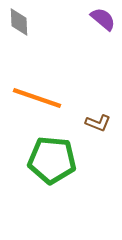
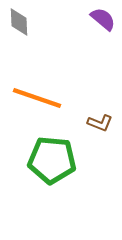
brown L-shape: moved 2 px right
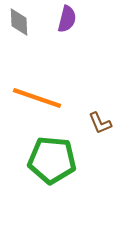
purple semicircle: moved 36 px left; rotated 64 degrees clockwise
brown L-shape: rotated 45 degrees clockwise
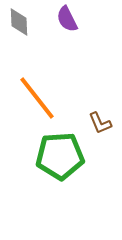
purple semicircle: rotated 140 degrees clockwise
orange line: rotated 33 degrees clockwise
green pentagon: moved 8 px right, 4 px up; rotated 9 degrees counterclockwise
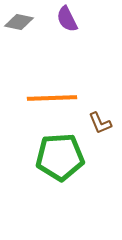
gray diamond: rotated 76 degrees counterclockwise
orange line: moved 15 px right; rotated 54 degrees counterclockwise
green pentagon: moved 1 px down
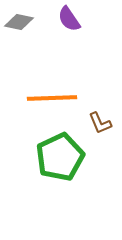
purple semicircle: moved 2 px right; rotated 8 degrees counterclockwise
green pentagon: rotated 21 degrees counterclockwise
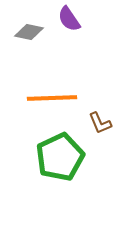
gray diamond: moved 10 px right, 10 px down
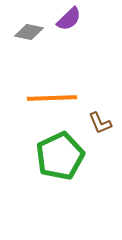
purple semicircle: rotated 100 degrees counterclockwise
green pentagon: moved 1 px up
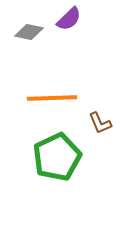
green pentagon: moved 3 px left, 1 px down
